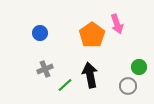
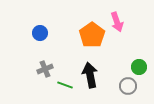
pink arrow: moved 2 px up
green line: rotated 63 degrees clockwise
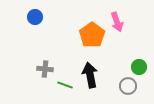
blue circle: moved 5 px left, 16 px up
gray cross: rotated 28 degrees clockwise
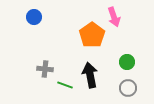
blue circle: moved 1 px left
pink arrow: moved 3 px left, 5 px up
green circle: moved 12 px left, 5 px up
gray circle: moved 2 px down
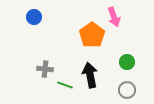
gray circle: moved 1 px left, 2 px down
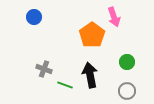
gray cross: moved 1 px left; rotated 14 degrees clockwise
gray circle: moved 1 px down
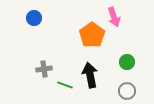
blue circle: moved 1 px down
gray cross: rotated 28 degrees counterclockwise
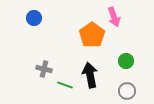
green circle: moved 1 px left, 1 px up
gray cross: rotated 21 degrees clockwise
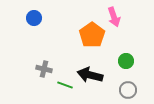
black arrow: rotated 65 degrees counterclockwise
gray circle: moved 1 px right, 1 px up
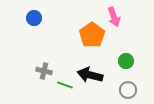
gray cross: moved 2 px down
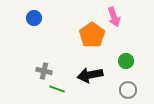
black arrow: rotated 25 degrees counterclockwise
green line: moved 8 px left, 4 px down
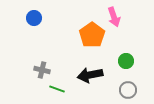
gray cross: moved 2 px left, 1 px up
